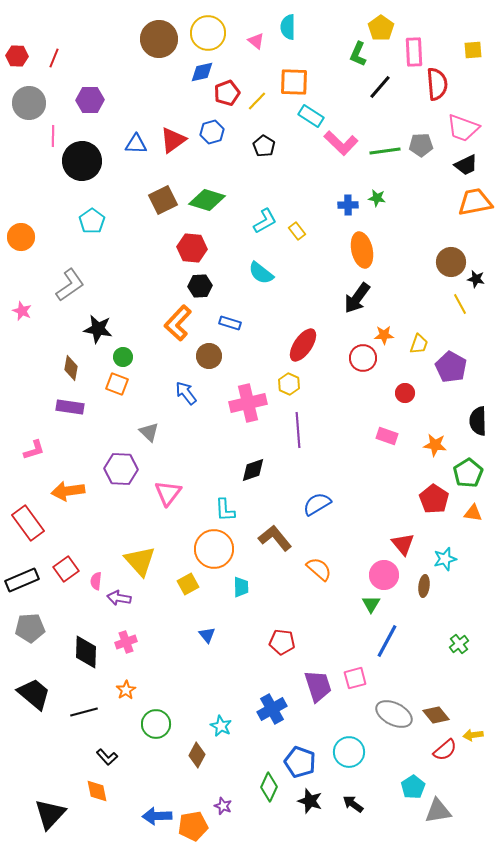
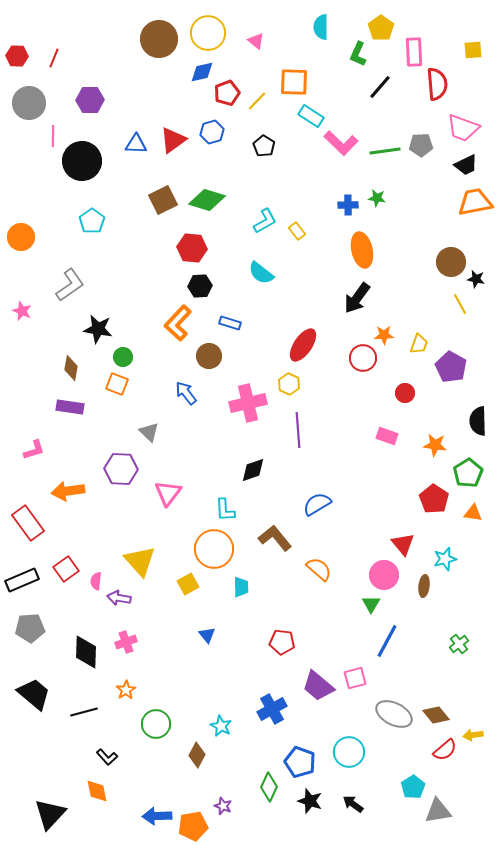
cyan semicircle at (288, 27): moved 33 px right
purple trapezoid at (318, 686): rotated 148 degrees clockwise
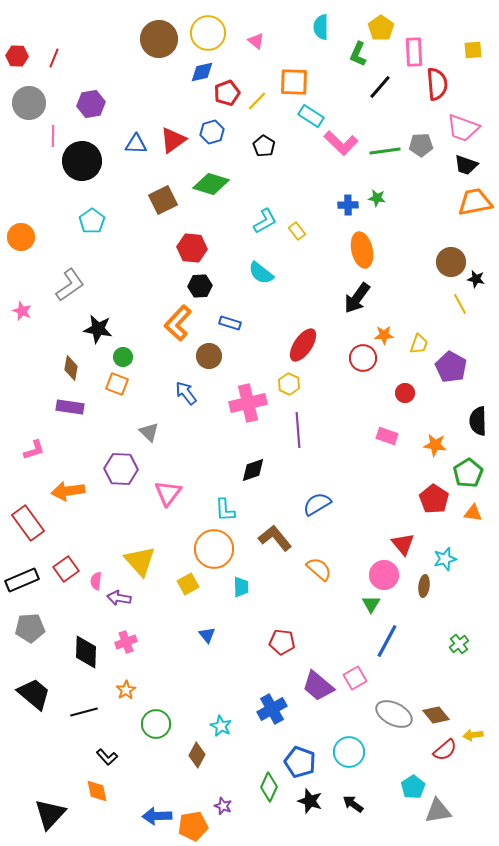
purple hexagon at (90, 100): moved 1 px right, 4 px down; rotated 8 degrees counterclockwise
black trapezoid at (466, 165): rotated 45 degrees clockwise
green diamond at (207, 200): moved 4 px right, 16 px up
pink square at (355, 678): rotated 15 degrees counterclockwise
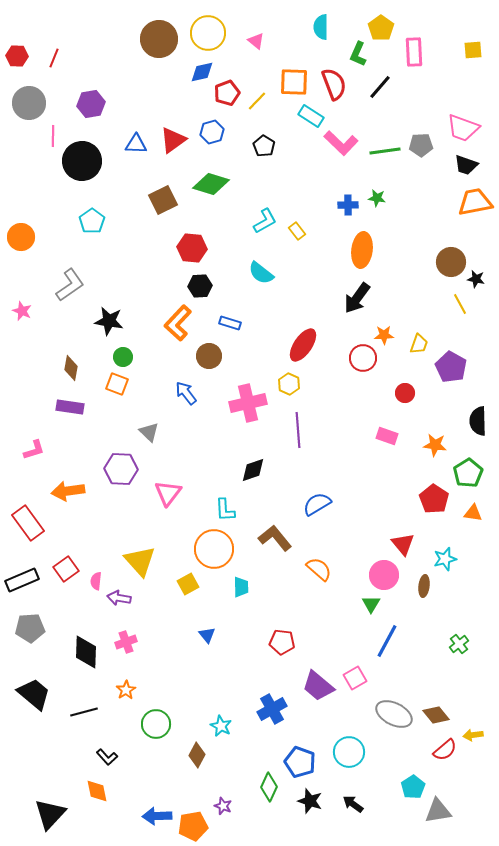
red semicircle at (437, 84): moved 103 px left; rotated 16 degrees counterclockwise
orange ellipse at (362, 250): rotated 20 degrees clockwise
black star at (98, 329): moved 11 px right, 8 px up
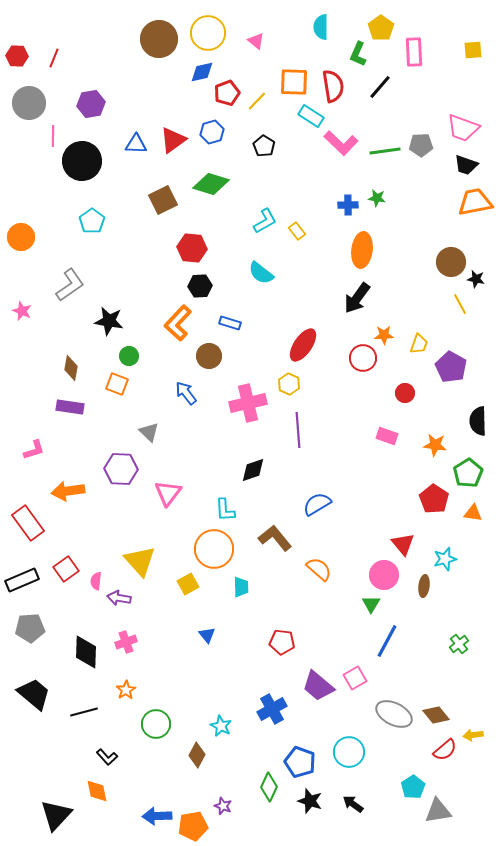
red semicircle at (334, 84): moved 1 px left, 2 px down; rotated 12 degrees clockwise
green circle at (123, 357): moved 6 px right, 1 px up
black triangle at (50, 814): moved 6 px right, 1 px down
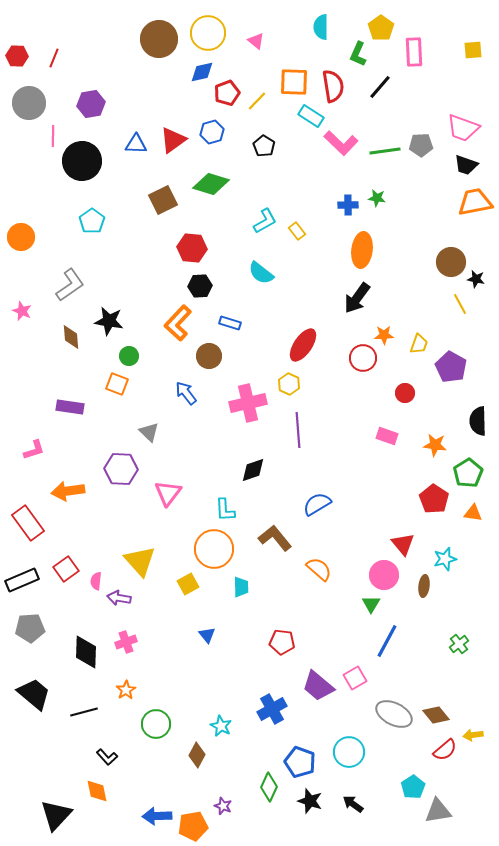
brown diamond at (71, 368): moved 31 px up; rotated 15 degrees counterclockwise
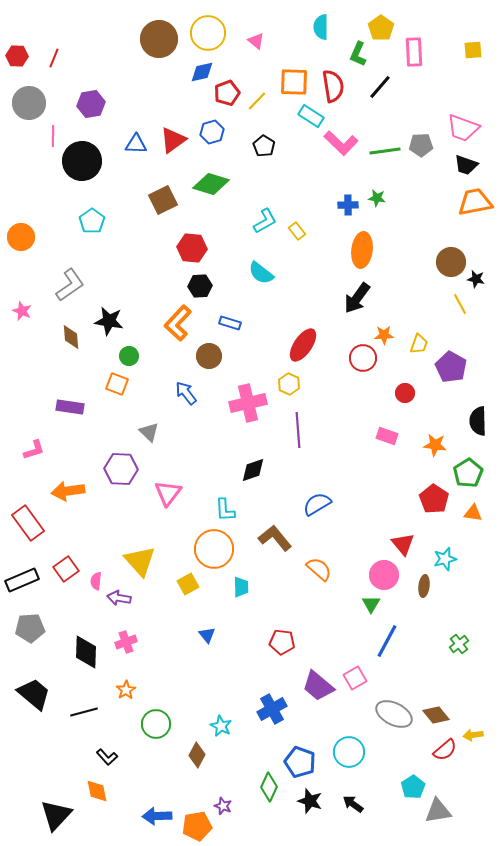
orange pentagon at (193, 826): moved 4 px right
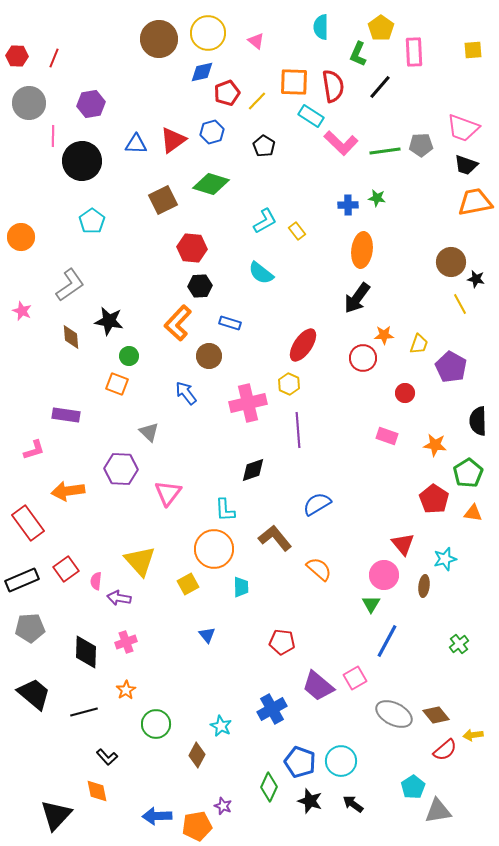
purple rectangle at (70, 407): moved 4 px left, 8 px down
cyan circle at (349, 752): moved 8 px left, 9 px down
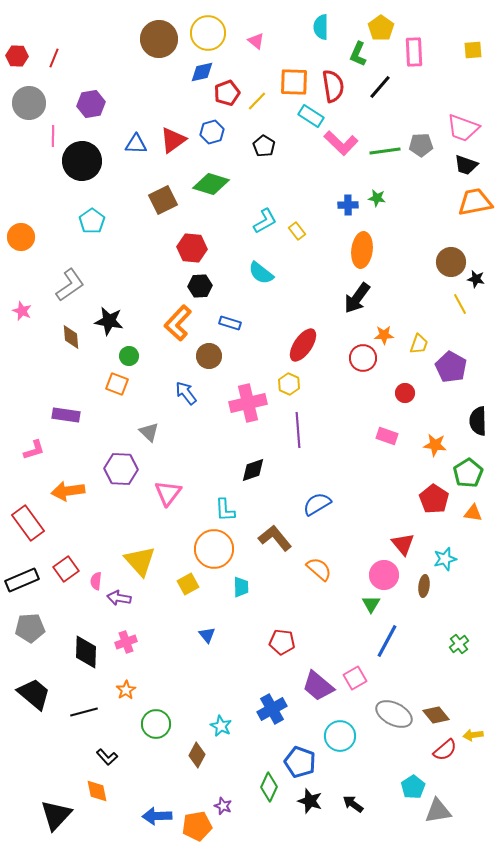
cyan circle at (341, 761): moved 1 px left, 25 px up
